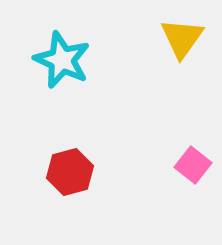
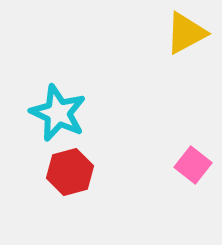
yellow triangle: moved 4 px right, 5 px up; rotated 27 degrees clockwise
cyan star: moved 4 px left, 53 px down
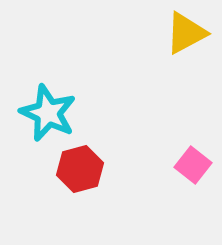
cyan star: moved 10 px left
red hexagon: moved 10 px right, 3 px up
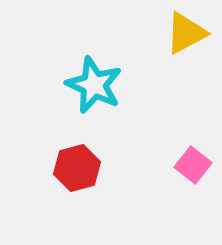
cyan star: moved 46 px right, 28 px up
red hexagon: moved 3 px left, 1 px up
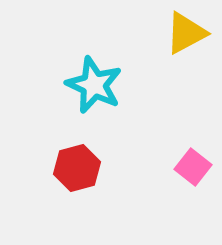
pink square: moved 2 px down
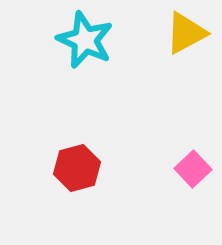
cyan star: moved 9 px left, 45 px up
pink square: moved 2 px down; rotated 9 degrees clockwise
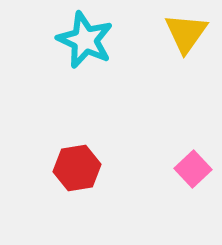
yellow triangle: rotated 27 degrees counterclockwise
red hexagon: rotated 6 degrees clockwise
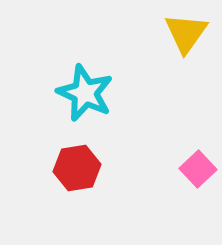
cyan star: moved 53 px down
pink square: moved 5 px right
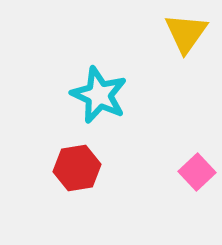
cyan star: moved 14 px right, 2 px down
pink square: moved 1 px left, 3 px down
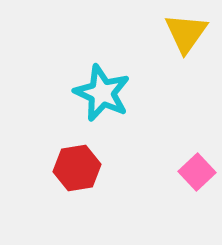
cyan star: moved 3 px right, 2 px up
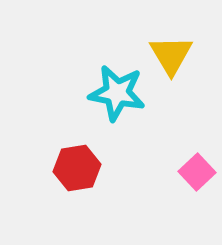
yellow triangle: moved 15 px left, 22 px down; rotated 6 degrees counterclockwise
cyan star: moved 15 px right; rotated 14 degrees counterclockwise
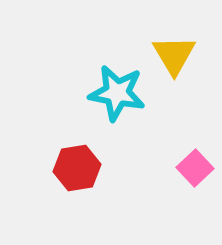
yellow triangle: moved 3 px right
pink square: moved 2 px left, 4 px up
